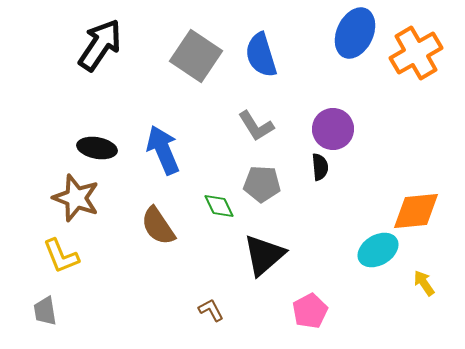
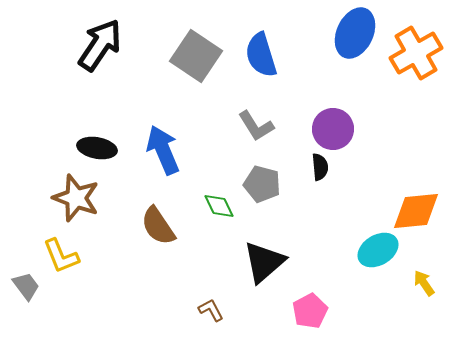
gray pentagon: rotated 12 degrees clockwise
black triangle: moved 7 px down
gray trapezoid: moved 19 px left, 25 px up; rotated 152 degrees clockwise
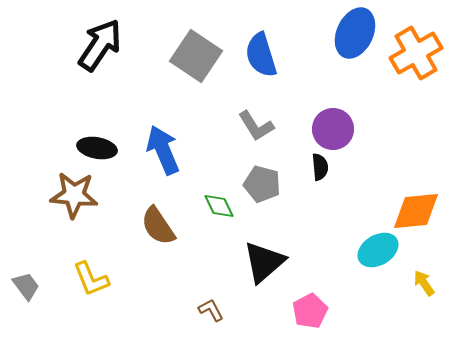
brown star: moved 2 px left, 3 px up; rotated 15 degrees counterclockwise
yellow L-shape: moved 30 px right, 23 px down
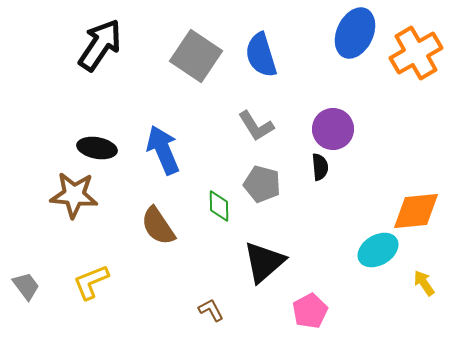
green diamond: rotated 24 degrees clockwise
yellow L-shape: moved 3 px down; rotated 90 degrees clockwise
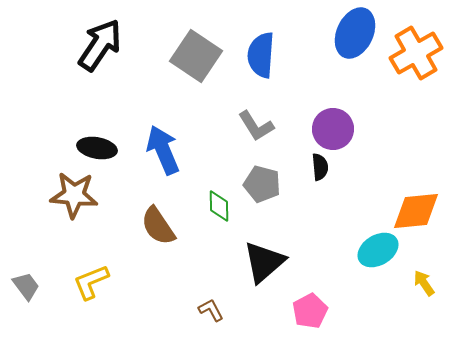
blue semicircle: rotated 21 degrees clockwise
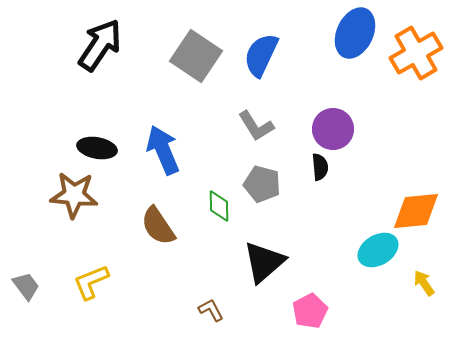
blue semicircle: rotated 21 degrees clockwise
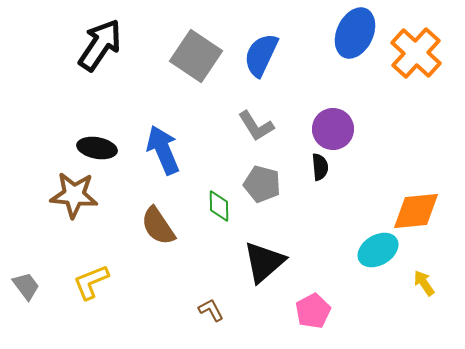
orange cross: rotated 18 degrees counterclockwise
pink pentagon: moved 3 px right
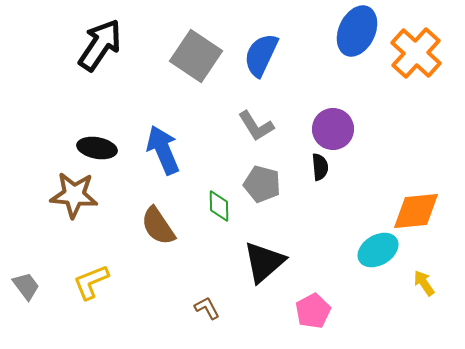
blue ellipse: moved 2 px right, 2 px up
brown L-shape: moved 4 px left, 2 px up
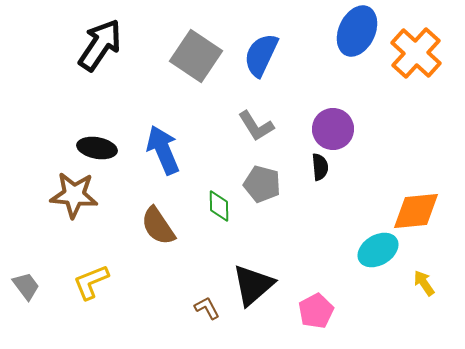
black triangle: moved 11 px left, 23 px down
pink pentagon: moved 3 px right
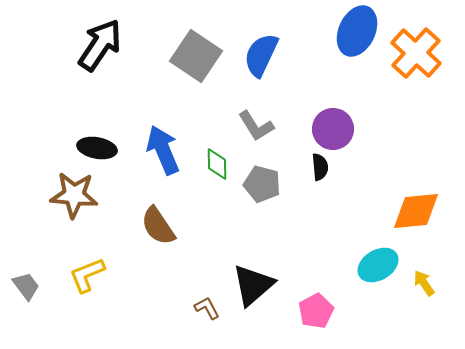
green diamond: moved 2 px left, 42 px up
cyan ellipse: moved 15 px down
yellow L-shape: moved 4 px left, 7 px up
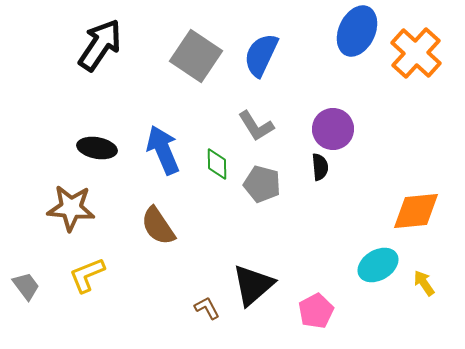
brown star: moved 3 px left, 13 px down
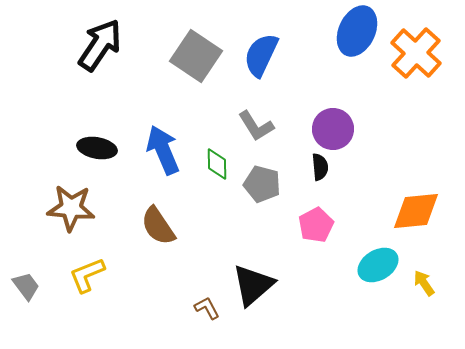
pink pentagon: moved 86 px up
